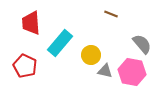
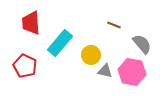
brown line: moved 3 px right, 11 px down
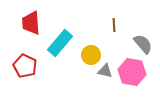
brown line: rotated 64 degrees clockwise
gray semicircle: moved 1 px right
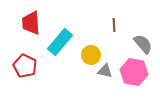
cyan rectangle: moved 1 px up
pink hexagon: moved 2 px right
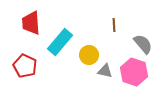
yellow circle: moved 2 px left
pink hexagon: rotated 8 degrees clockwise
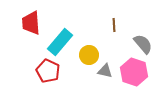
red pentagon: moved 23 px right, 5 px down
